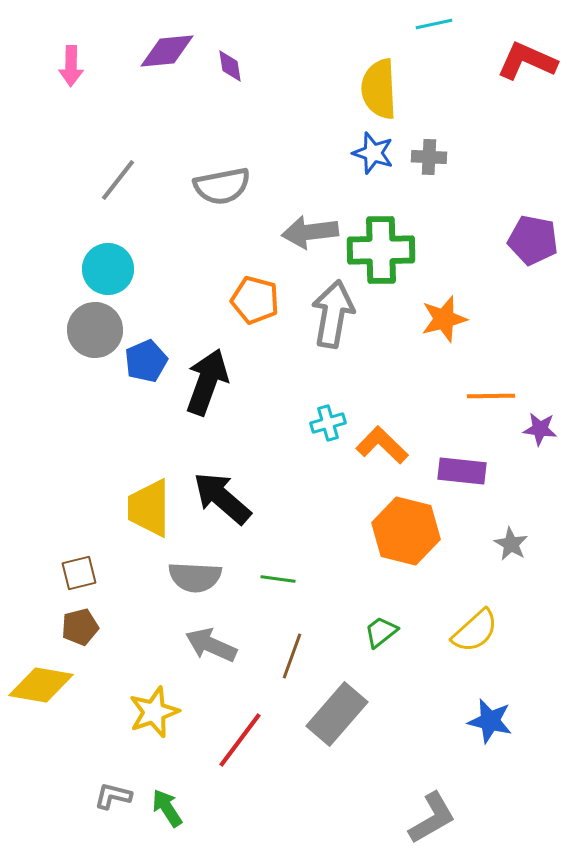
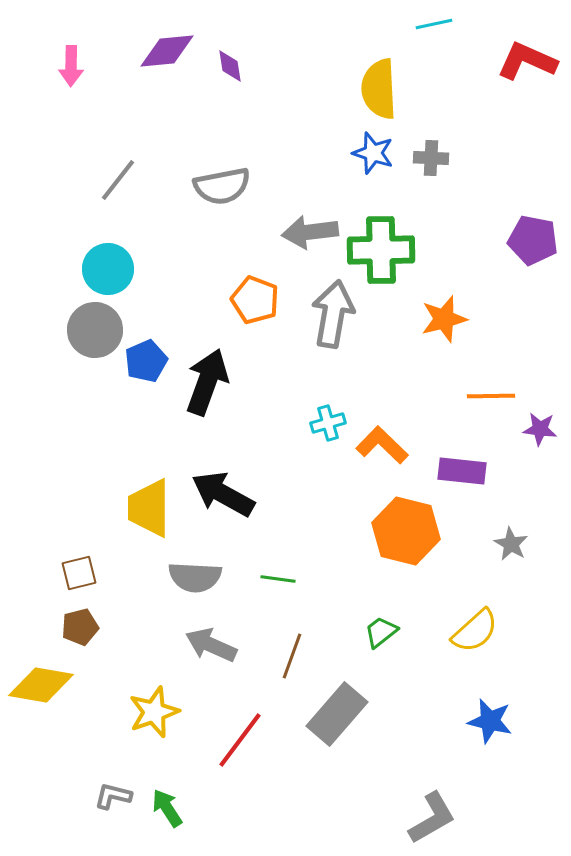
gray cross at (429, 157): moved 2 px right, 1 px down
orange pentagon at (255, 300): rotated 6 degrees clockwise
black arrow at (222, 498): moved 1 px right, 4 px up; rotated 12 degrees counterclockwise
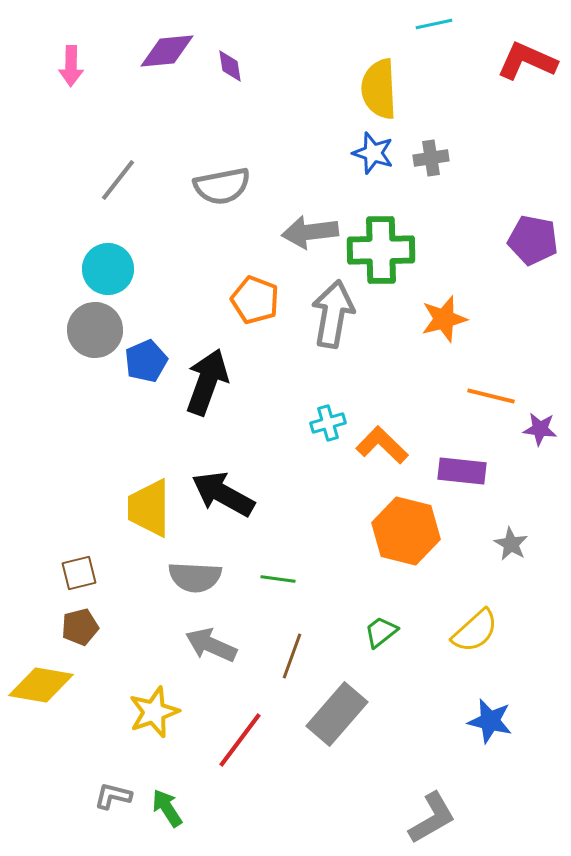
gray cross at (431, 158): rotated 12 degrees counterclockwise
orange line at (491, 396): rotated 15 degrees clockwise
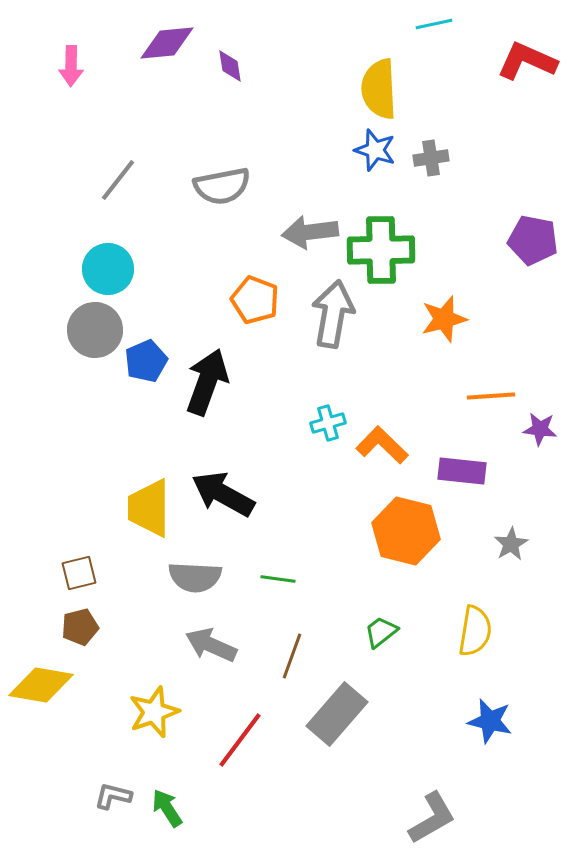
purple diamond at (167, 51): moved 8 px up
blue star at (373, 153): moved 2 px right, 3 px up
orange line at (491, 396): rotated 18 degrees counterclockwise
gray star at (511, 544): rotated 12 degrees clockwise
yellow semicircle at (475, 631): rotated 39 degrees counterclockwise
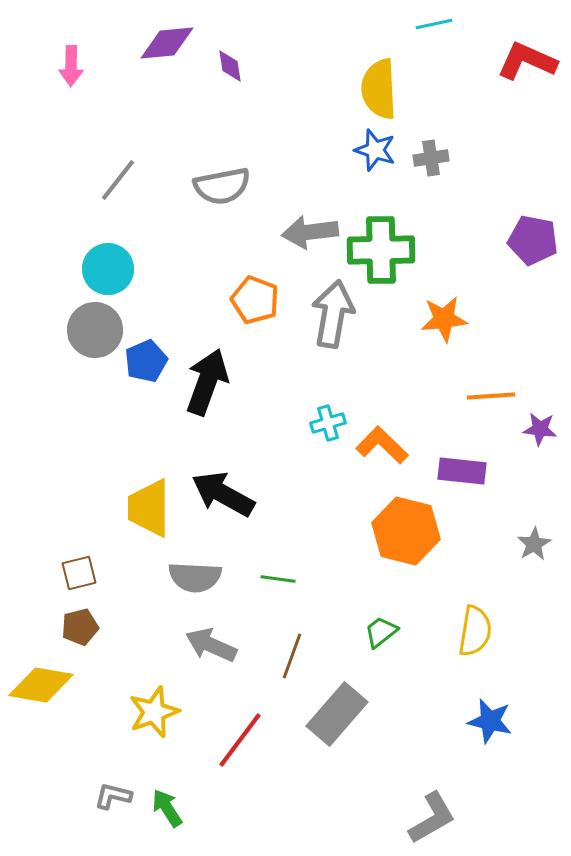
orange star at (444, 319): rotated 9 degrees clockwise
gray star at (511, 544): moved 23 px right
